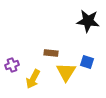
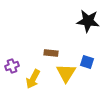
purple cross: moved 1 px down
yellow triangle: moved 1 px down
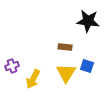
brown rectangle: moved 14 px right, 6 px up
blue square: moved 4 px down
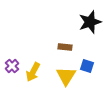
black star: moved 2 px right, 1 px down; rotated 25 degrees counterclockwise
purple cross: rotated 24 degrees counterclockwise
yellow triangle: moved 3 px down
yellow arrow: moved 7 px up
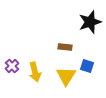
yellow arrow: moved 2 px right; rotated 42 degrees counterclockwise
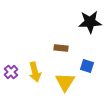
black star: rotated 15 degrees clockwise
brown rectangle: moved 4 px left, 1 px down
purple cross: moved 1 px left, 6 px down
yellow triangle: moved 1 px left, 6 px down
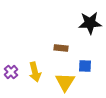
black star: moved 1 px down
blue square: moved 2 px left; rotated 16 degrees counterclockwise
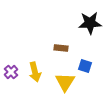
blue square: rotated 16 degrees clockwise
